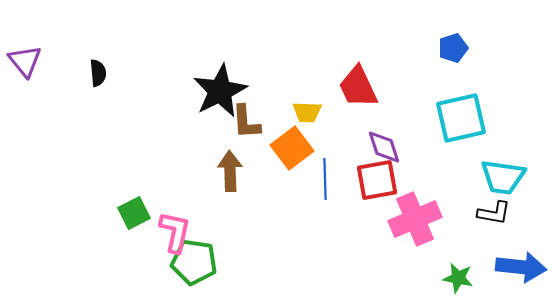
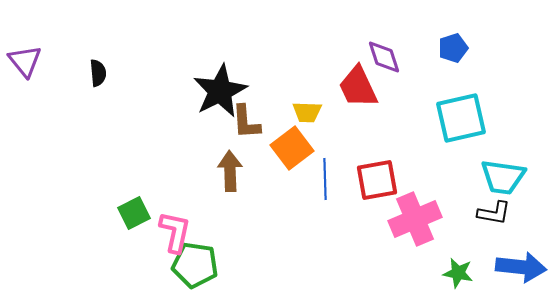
purple diamond: moved 90 px up
green pentagon: moved 1 px right, 3 px down
green star: moved 5 px up
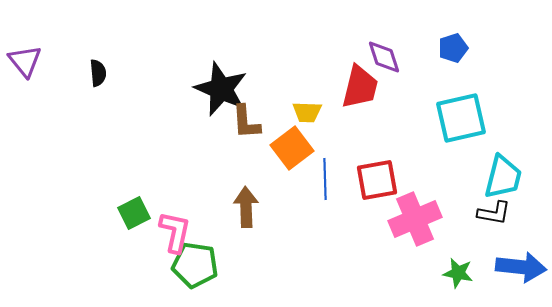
red trapezoid: moved 2 px right; rotated 141 degrees counterclockwise
black star: moved 1 px right, 2 px up; rotated 22 degrees counterclockwise
brown arrow: moved 16 px right, 36 px down
cyan trapezoid: rotated 84 degrees counterclockwise
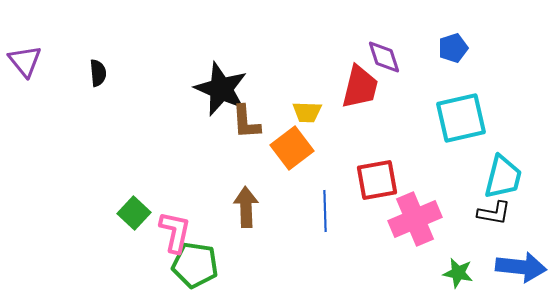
blue line: moved 32 px down
green square: rotated 20 degrees counterclockwise
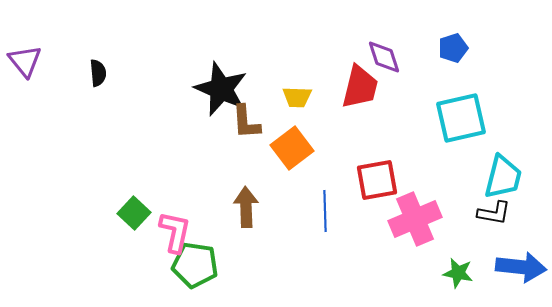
yellow trapezoid: moved 10 px left, 15 px up
